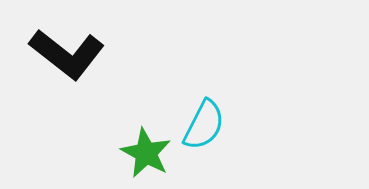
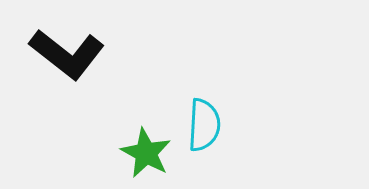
cyan semicircle: rotated 24 degrees counterclockwise
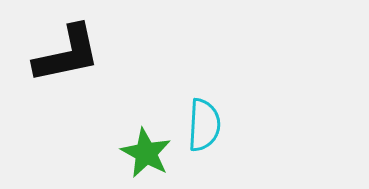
black L-shape: rotated 50 degrees counterclockwise
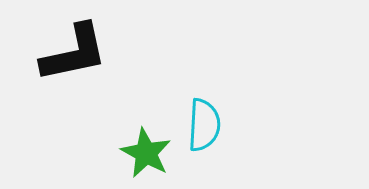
black L-shape: moved 7 px right, 1 px up
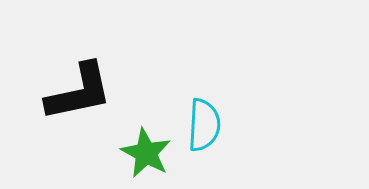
black L-shape: moved 5 px right, 39 px down
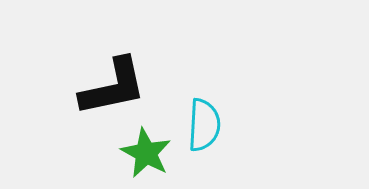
black L-shape: moved 34 px right, 5 px up
